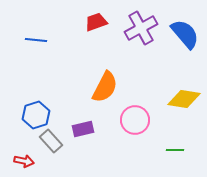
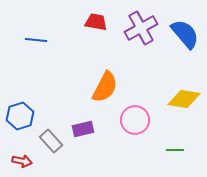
red trapezoid: rotated 30 degrees clockwise
blue hexagon: moved 16 px left, 1 px down
red arrow: moved 2 px left
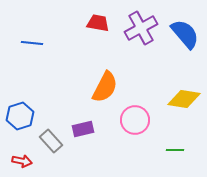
red trapezoid: moved 2 px right, 1 px down
blue line: moved 4 px left, 3 px down
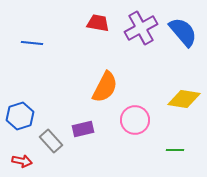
blue semicircle: moved 2 px left, 2 px up
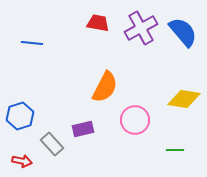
gray rectangle: moved 1 px right, 3 px down
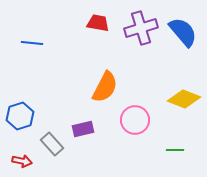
purple cross: rotated 12 degrees clockwise
yellow diamond: rotated 12 degrees clockwise
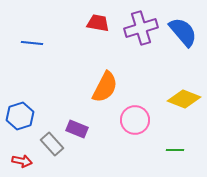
purple rectangle: moved 6 px left; rotated 35 degrees clockwise
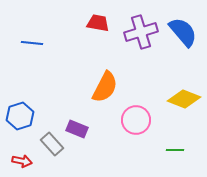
purple cross: moved 4 px down
pink circle: moved 1 px right
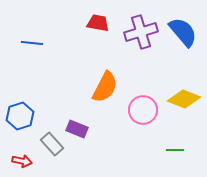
pink circle: moved 7 px right, 10 px up
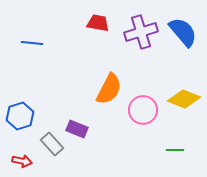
orange semicircle: moved 4 px right, 2 px down
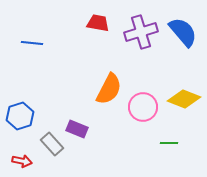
pink circle: moved 3 px up
green line: moved 6 px left, 7 px up
